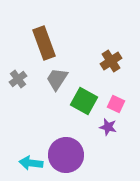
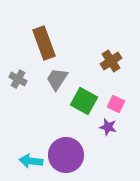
gray cross: rotated 24 degrees counterclockwise
cyan arrow: moved 2 px up
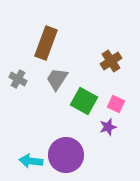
brown rectangle: moved 2 px right; rotated 40 degrees clockwise
purple star: rotated 30 degrees counterclockwise
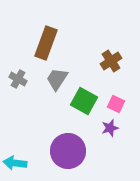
purple star: moved 2 px right, 1 px down
purple circle: moved 2 px right, 4 px up
cyan arrow: moved 16 px left, 2 px down
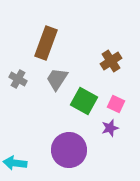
purple circle: moved 1 px right, 1 px up
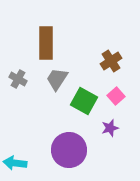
brown rectangle: rotated 20 degrees counterclockwise
pink square: moved 8 px up; rotated 24 degrees clockwise
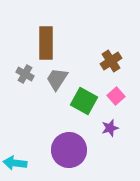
gray cross: moved 7 px right, 5 px up
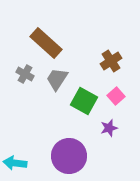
brown rectangle: rotated 48 degrees counterclockwise
purple star: moved 1 px left
purple circle: moved 6 px down
